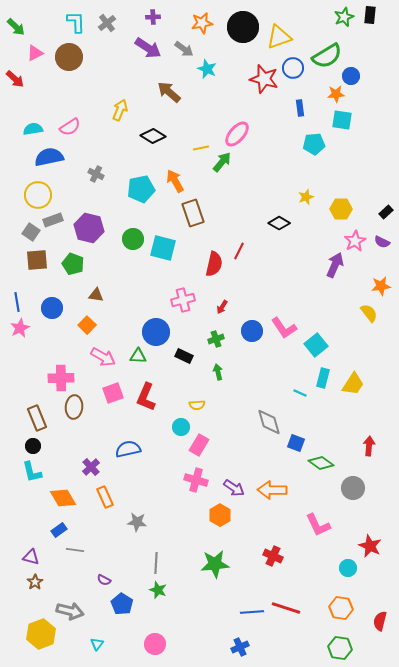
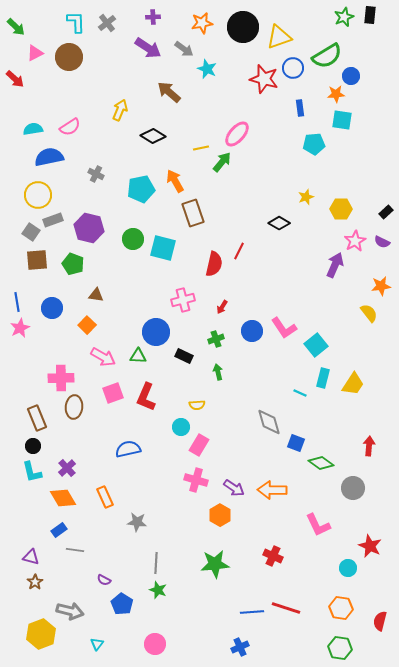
purple cross at (91, 467): moved 24 px left, 1 px down
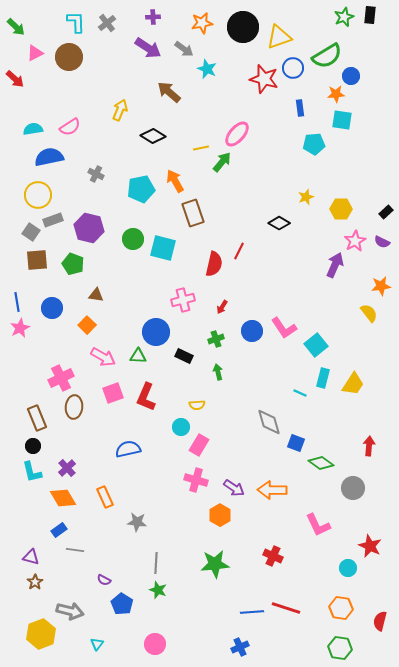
pink cross at (61, 378): rotated 25 degrees counterclockwise
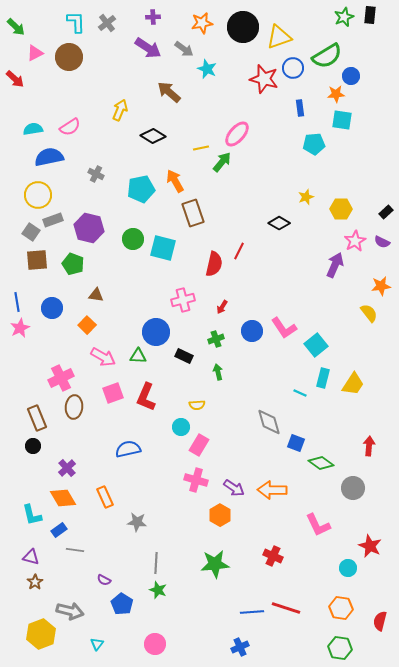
cyan L-shape at (32, 472): moved 43 px down
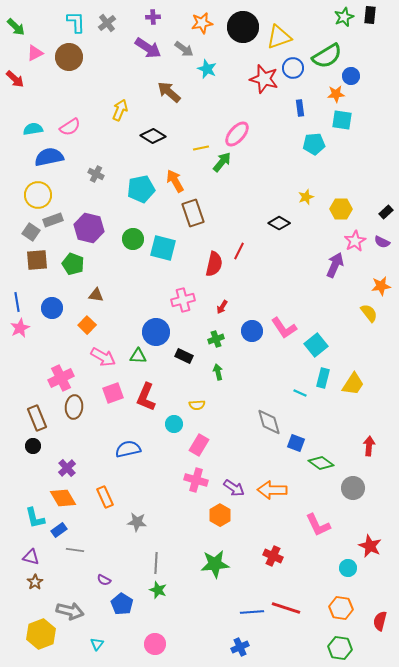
cyan circle at (181, 427): moved 7 px left, 3 px up
cyan L-shape at (32, 515): moved 3 px right, 3 px down
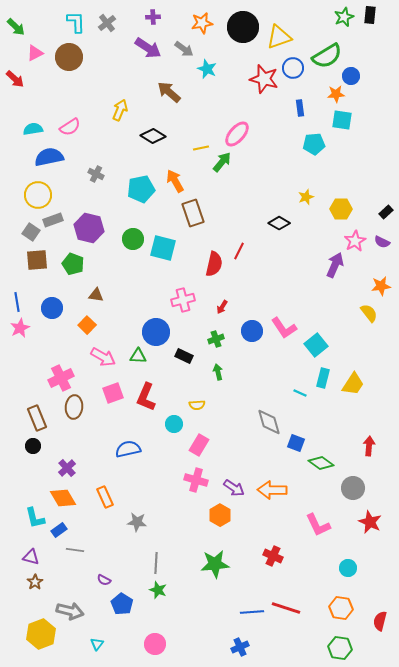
red star at (370, 546): moved 24 px up
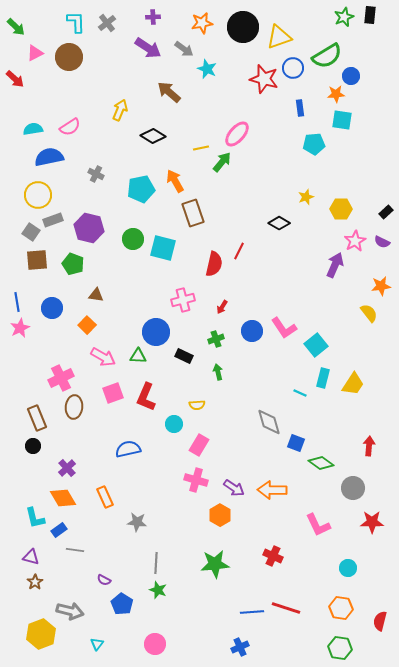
red star at (370, 522): moved 2 px right; rotated 25 degrees counterclockwise
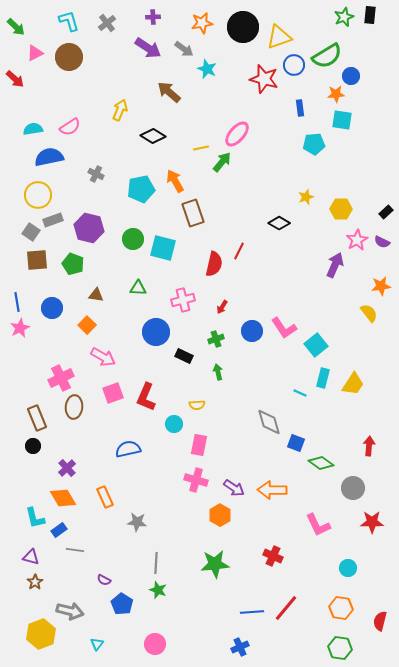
cyan L-shape at (76, 22): moved 7 px left, 1 px up; rotated 15 degrees counterclockwise
blue circle at (293, 68): moved 1 px right, 3 px up
pink star at (355, 241): moved 2 px right, 1 px up
green triangle at (138, 356): moved 68 px up
pink rectangle at (199, 445): rotated 20 degrees counterclockwise
red line at (286, 608): rotated 68 degrees counterclockwise
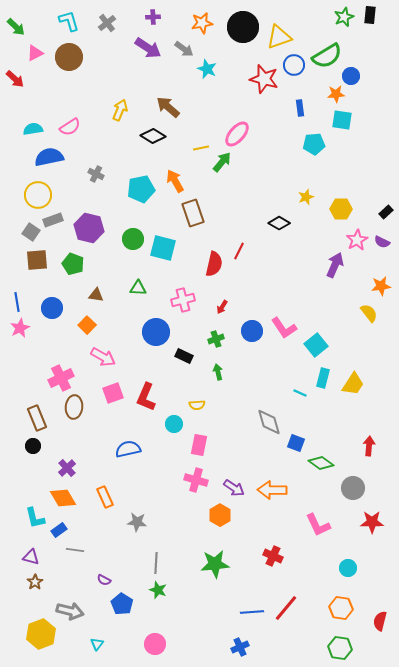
brown arrow at (169, 92): moved 1 px left, 15 px down
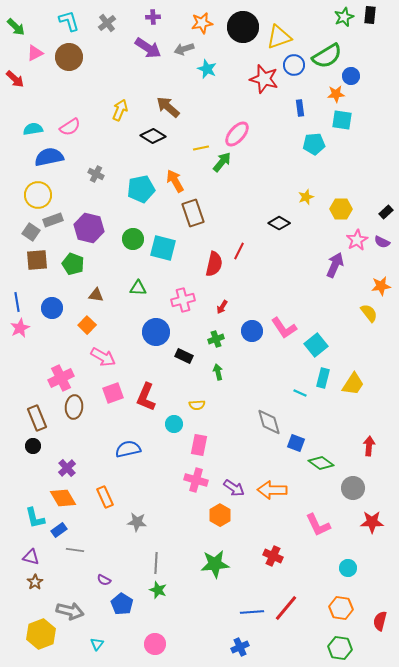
gray arrow at (184, 49): rotated 126 degrees clockwise
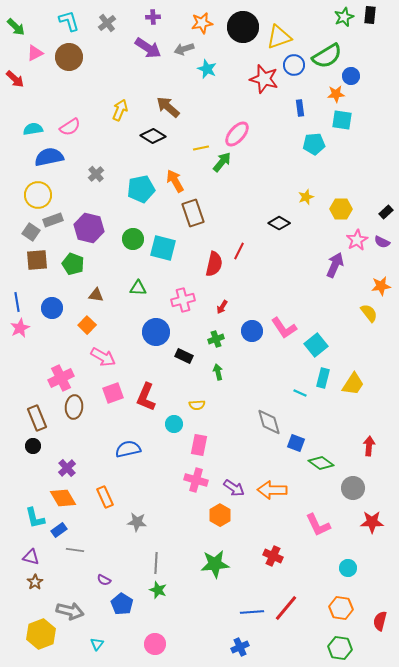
gray cross at (96, 174): rotated 21 degrees clockwise
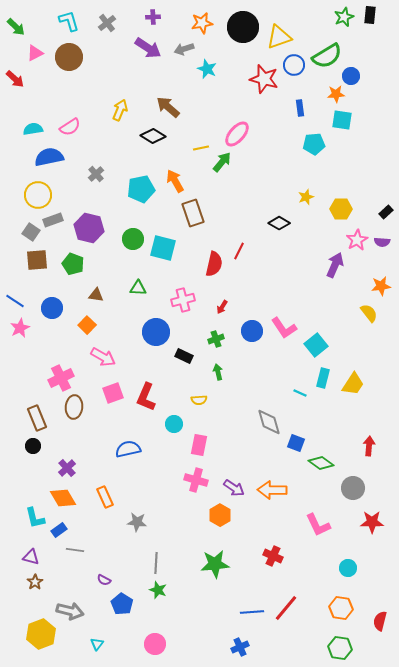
purple semicircle at (382, 242): rotated 21 degrees counterclockwise
blue line at (17, 302): moved 2 px left, 1 px up; rotated 48 degrees counterclockwise
yellow semicircle at (197, 405): moved 2 px right, 5 px up
